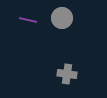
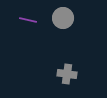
gray circle: moved 1 px right
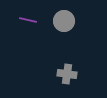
gray circle: moved 1 px right, 3 px down
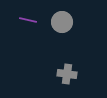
gray circle: moved 2 px left, 1 px down
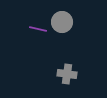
purple line: moved 10 px right, 9 px down
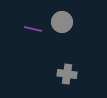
purple line: moved 5 px left
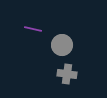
gray circle: moved 23 px down
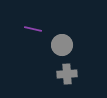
gray cross: rotated 12 degrees counterclockwise
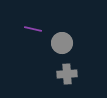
gray circle: moved 2 px up
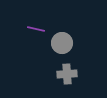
purple line: moved 3 px right
